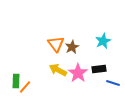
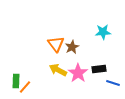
cyan star: moved 9 px up; rotated 21 degrees clockwise
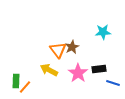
orange triangle: moved 2 px right, 6 px down
yellow arrow: moved 9 px left
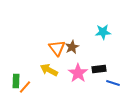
orange triangle: moved 1 px left, 2 px up
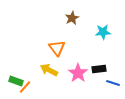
brown star: moved 29 px up
green rectangle: rotated 72 degrees counterclockwise
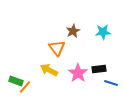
brown star: moved 1 px right, 13 px down
blue line: moved 2 px left
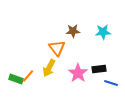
brown star: rotated 24 degrees clockwise
yellow arrow: moved 2 px up; rotated 90 degrees counterclockwise
green rectangle: moved 2 px up
orange line: moved 3 px right, 11 px up
